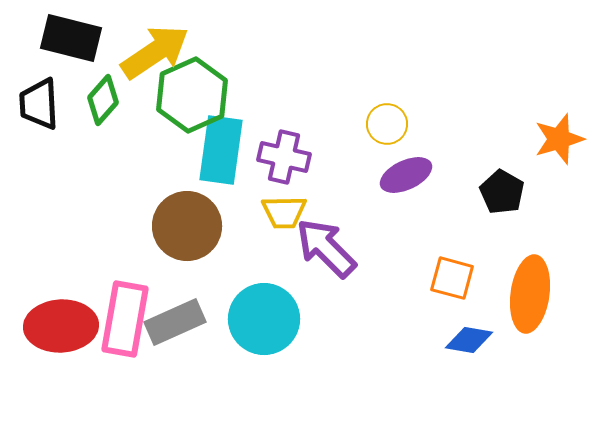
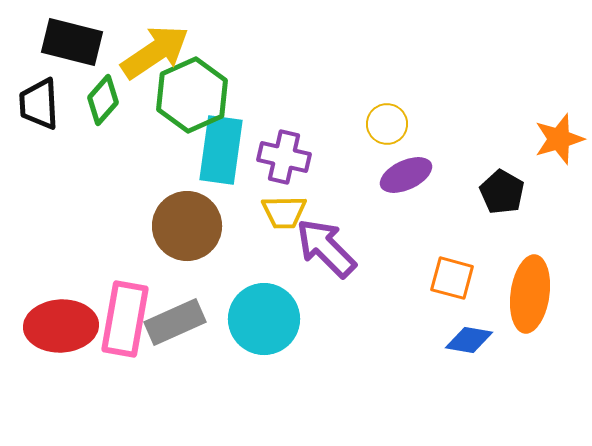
black rectangle: moved 1 px right, 4 px down
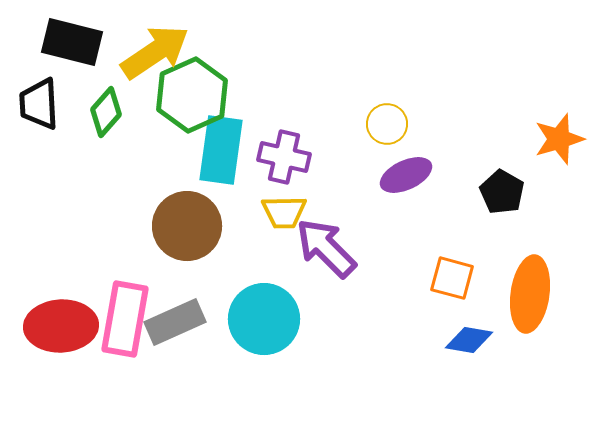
green diamond: moved 3 px right, 12 px down
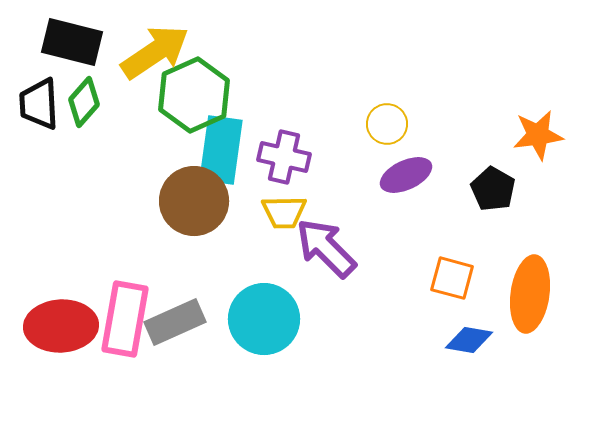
green hexagon: moved 2 px right
green diamond: moved 22 px left, 10 px up
orange star: moved 21 px left, 4 px up; rotated 9 degrees clockwise
black pentagon: moved 9 px left, 3 px up
brown circle: moved 7 px right, 25 px up
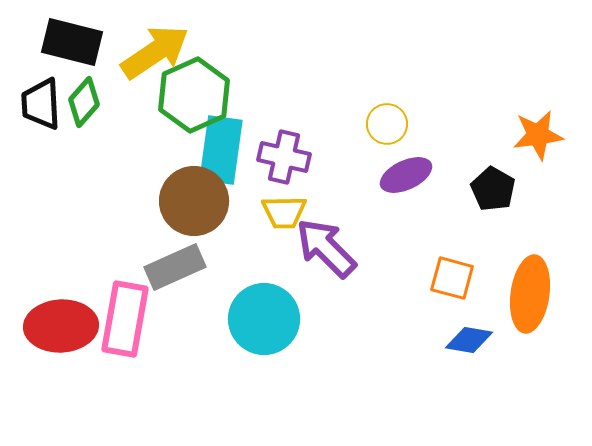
black trapezoid: moved 2 px right
gray rectangle: moved 55 px up
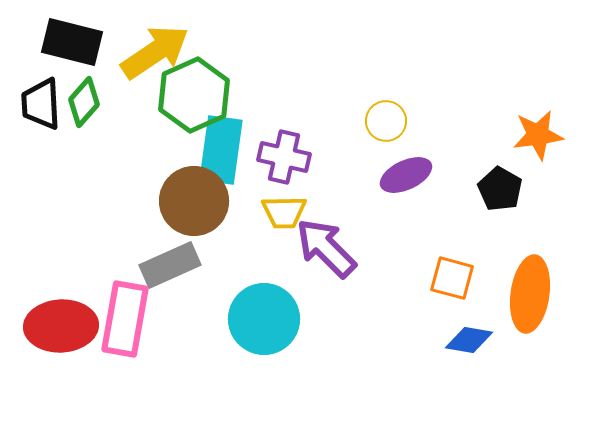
yellow circle: moved 1 px left, 3 px up
black pentagon: moved 7 px right
gray rectangle: moved 5 px left, 2 px up
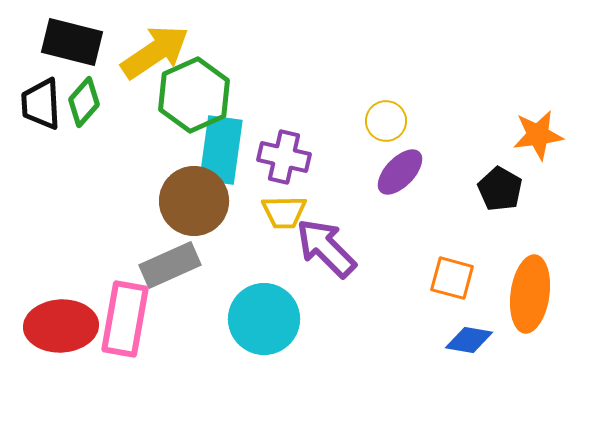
purple ellipse: moved 6 px left, 3 px up; rotated 21 degrees counterclockwise
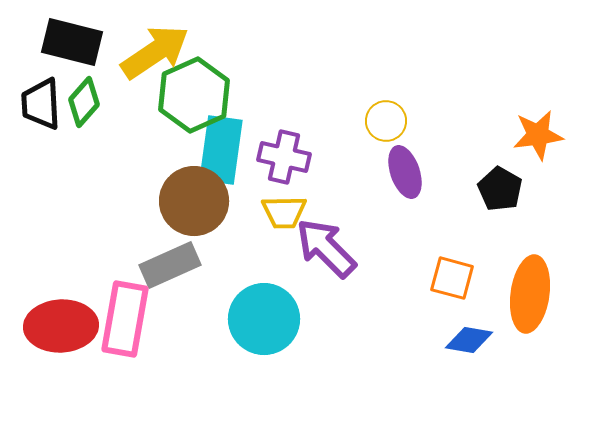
purple ellipse: moved 5 px right; rotated 63 degrees counterclockwise
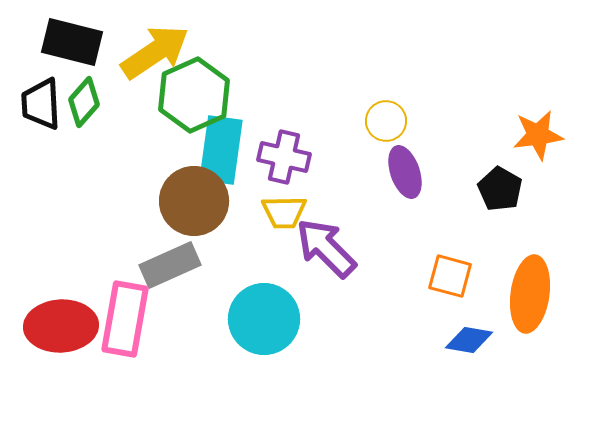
orange square: moved 2 px left, 2 px up
